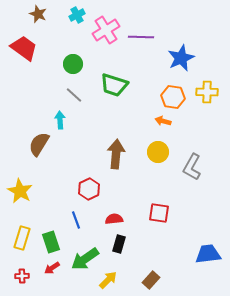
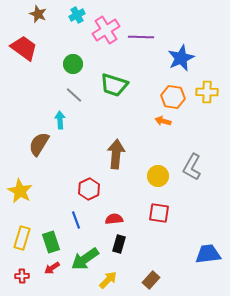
yellow circle: moved 24 px down
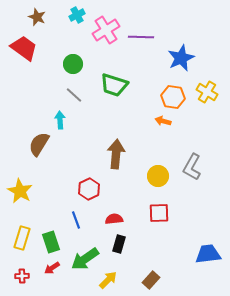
brown star: moved 1 px left, 3 px down
yellow cross: rotated 30 degrees clockwise
red square: rotated 10 degrees counterclockwise
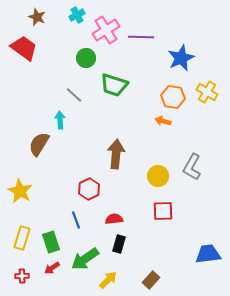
green circle: moved 13 px right, 6 px up
red square: moved 4 px right, 2 px up
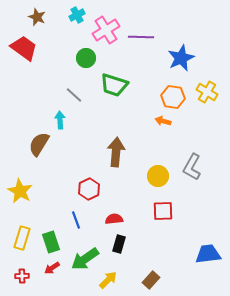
brown arrow: moved 2 px up
